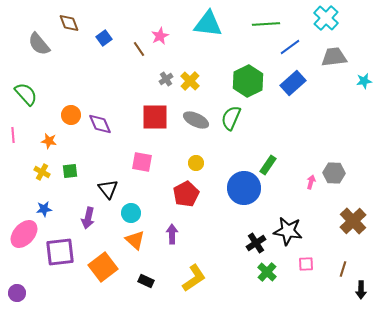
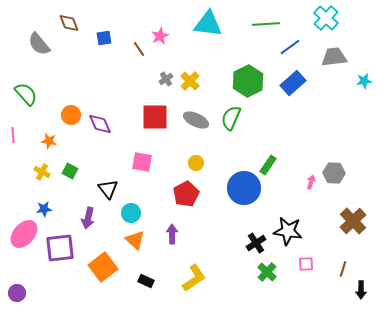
blue square at (104, 38): rotated 28 degrees clockwise
green square at (70, 171): rotated 35 degrees clockwise
purple square at (60, 252): moved 4 px up
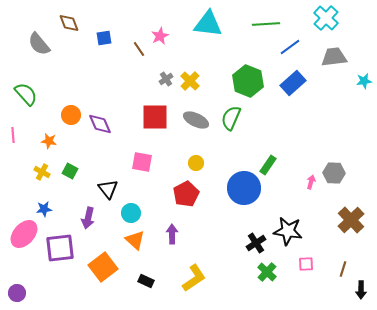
green hexagon at (248, 81): rotated 12 degrees counterclockwise
brown cross at (353, 221): moved 2 px left, 1 px up
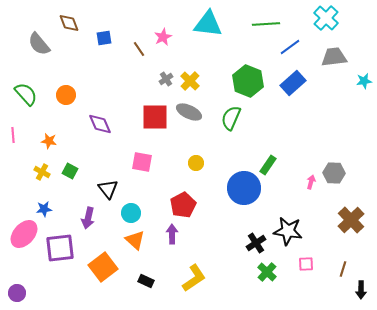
pink star at (160, 36): moved 3 px right, 1 px down
orange circle at (71, 115): moved 5 px left, 20 px up
gray ellipse at (196, 120): moved 7 px left, 8 px up
red pentagon at (186, 194): moved 3 px left, 11 px down
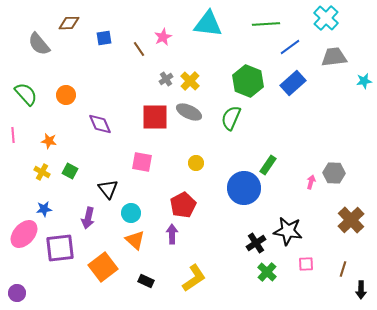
brown diamond at (69, 23): rotated 70 degrees counterclockwise
